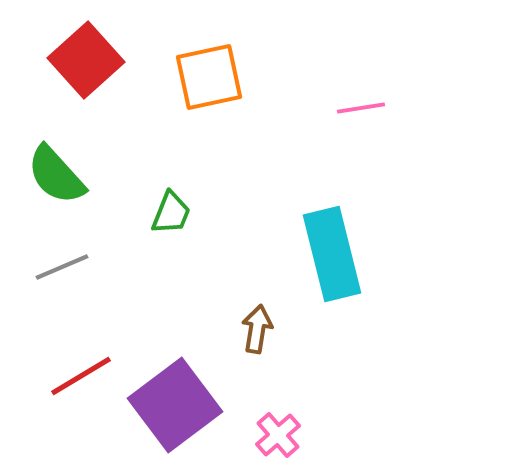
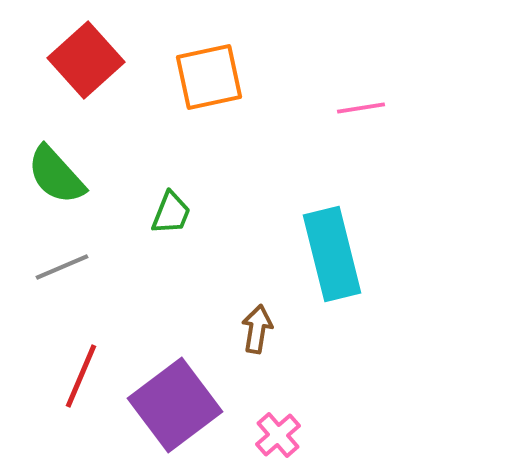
red line: rotated 36 degrees counterclockwise
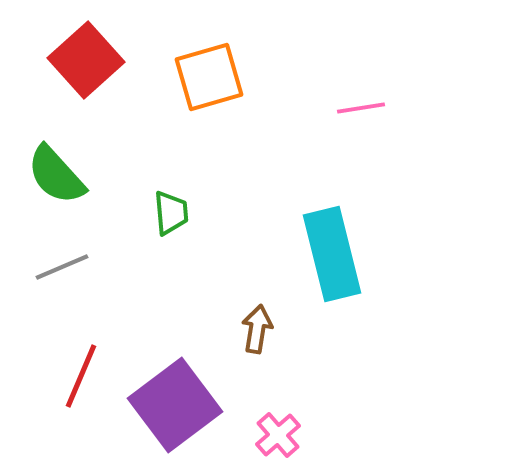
orange square: rotated 4 degrees counterclockwise
green trapezoid: rotated 27 degrees counterclockwise
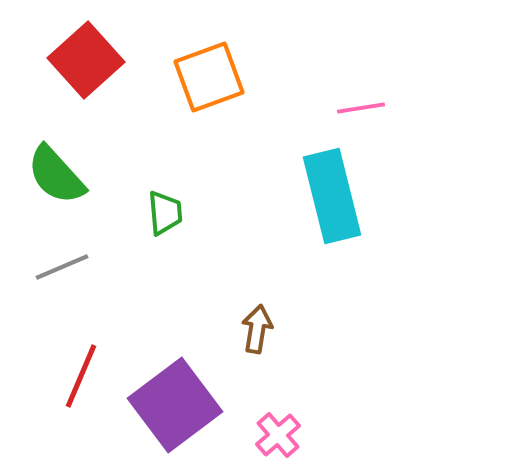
orange square: rotated 4 degrees counterclockwise
green trapezoid: moved 6 px left
cyan rectangle: moved 58 px up
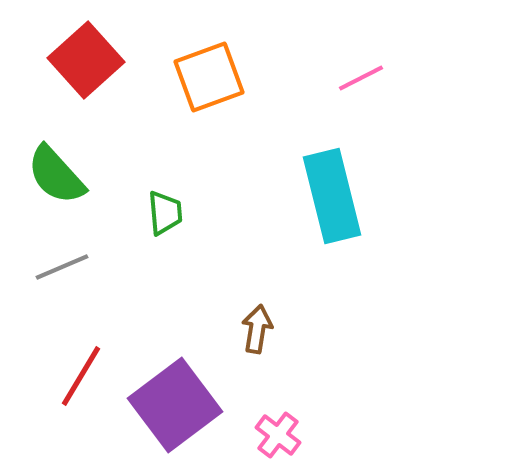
pink line: moved 30 px up; rotated 18 degrees counterclockwise
red line: rotated 8 degrees clockwise
pink cross: rotated 12 degrees counterclockwise
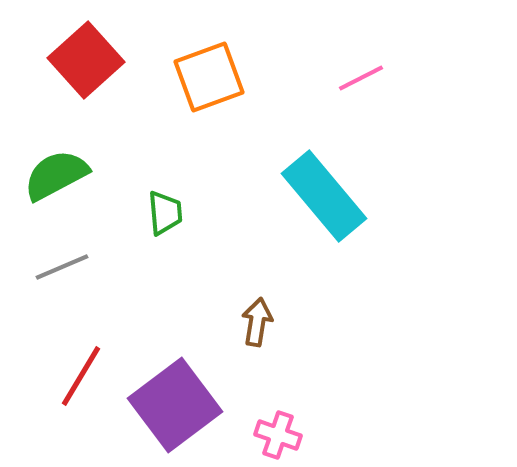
green semicircle: rotated 104 degrees clockwise
cyan rectangle: moved 8 px left; rotated 26 degrees counterclockwise
brown arrow: moved 7 px up
pink cross: rotated 18 degrees counterclockwise
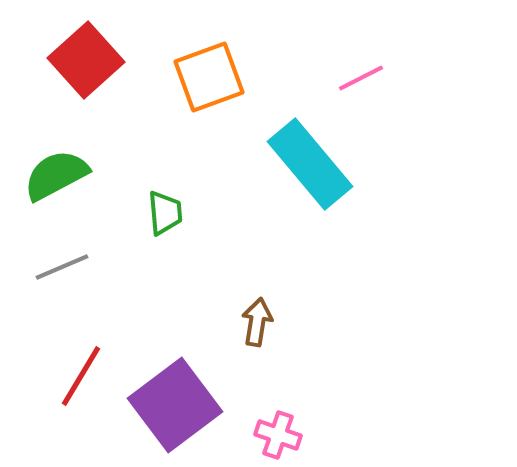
cyan rectangle: moved 14 px left, 32 px up
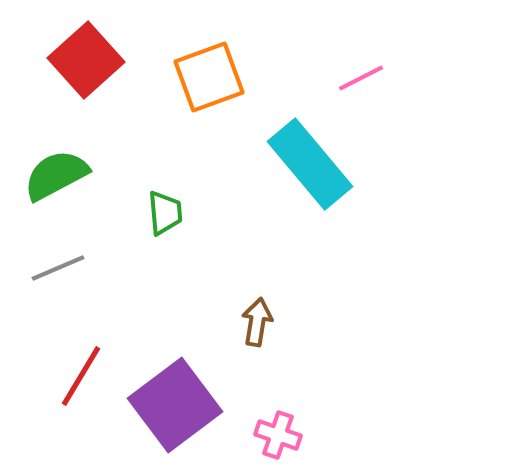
gray line: moved 4 px left, 1 px down
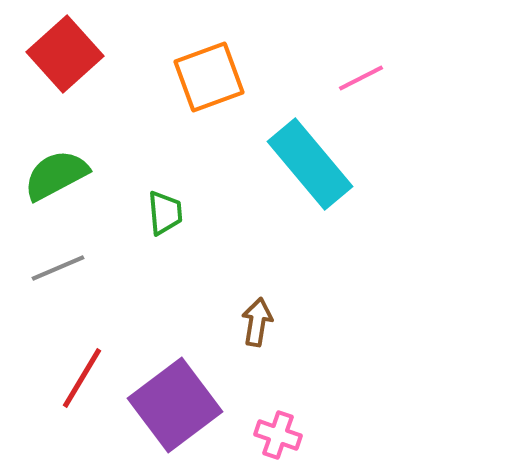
red square: moved 21 px left, 6 px up
red line: moved 1 px right, 2 px down
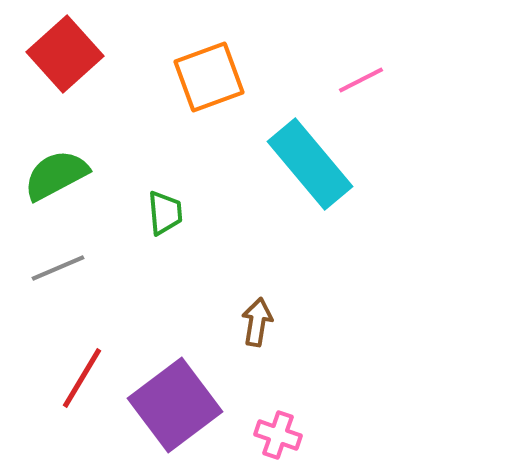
pink line: moved 2 px down
